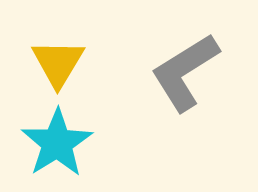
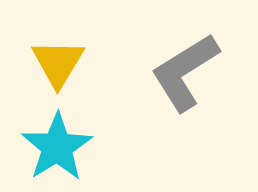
cyan star: moved 4 px down
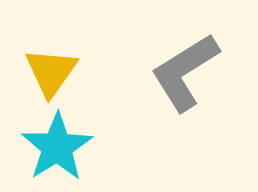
yellow triangle: moved 7 px left, 9 px down; rotated 4 degrees clockwise
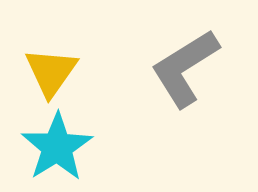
gray L-shape: moved 4 px up
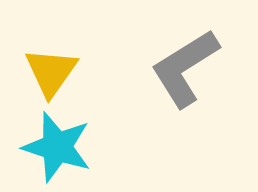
cyan star: rotated 22 degrees counterclockwise
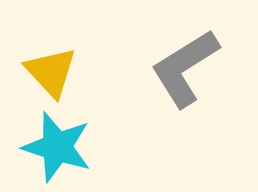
yellow triangle: rotated 18 degrees counterclockwise
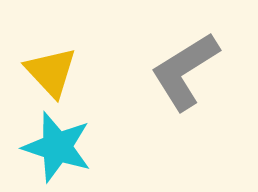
gray L-shape: moved 3 px down
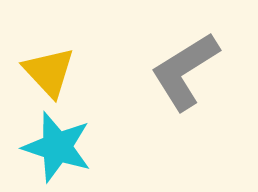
yellow triangle: moved 2 px left
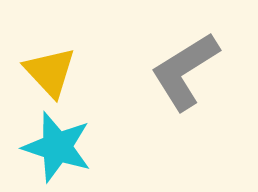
yellow triangle: moved 1 px right
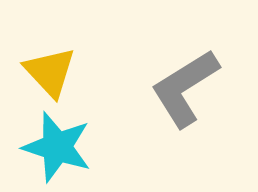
gray L-shape: moved 17 px down
